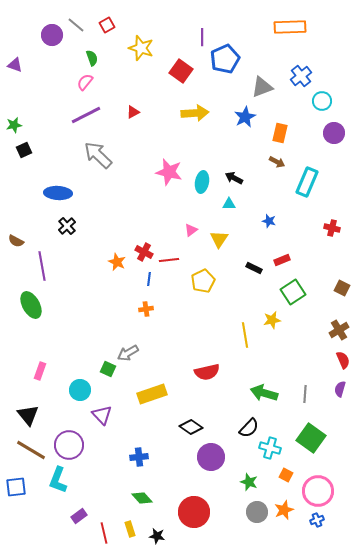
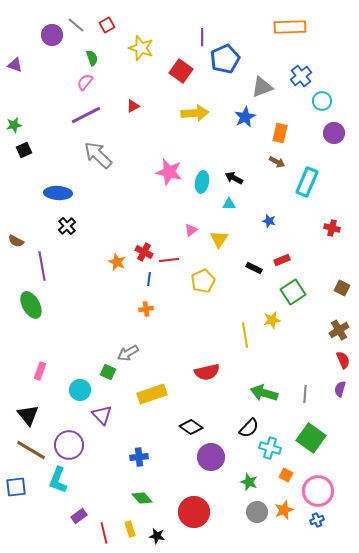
red triangle at (133, 112): moved 6 px up
green square at (108, 369): moved 3 px down
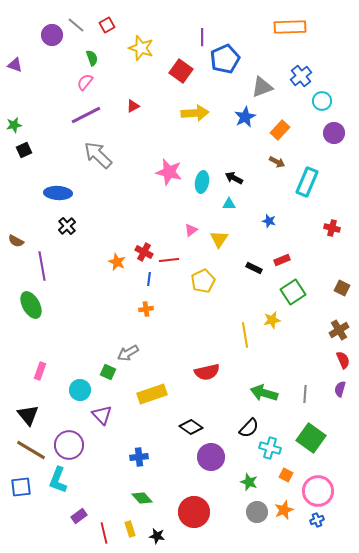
orange rectangle at (280, 133): moved 3 px up; rotated 30 degrees clockwise
blue square at (16, 487): moved 5 px right
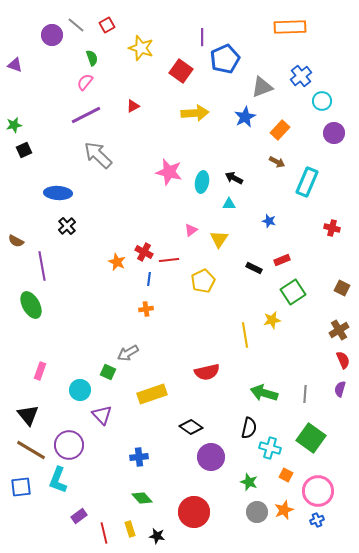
black semicircle at (249, 428): rotated 30 degrees counterclockwise
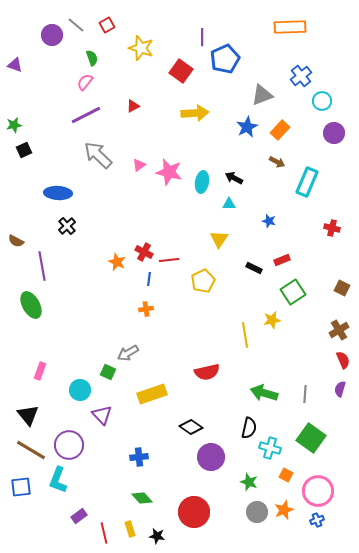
gray triangle at (262, 87): moved 8 px down
blue star at (245, 117): moved 2 px right, 10 px down
pink triangle at (191, 230): moved 52 px left, 65 px up
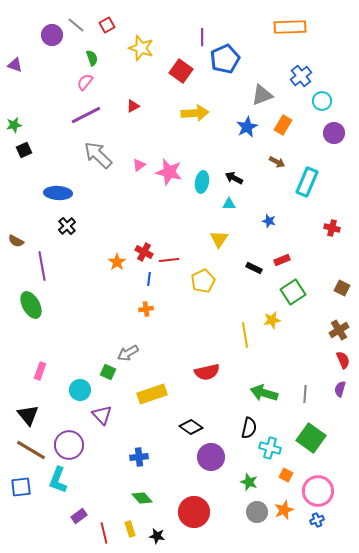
orange rectangle at (280, 130): moved 3 px right, 5 px up; rotated 12 degrees counterclockwise
orange star at (117, 262): rotated 12 degrees clockwise
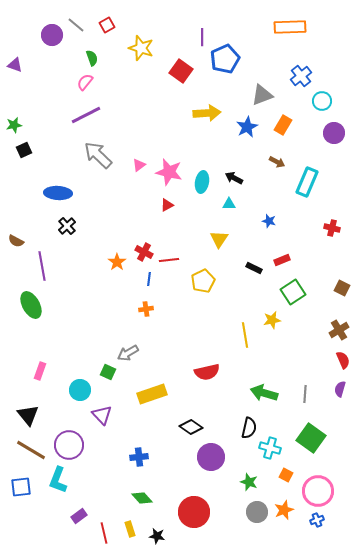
red triangle at (133, 106): moved 34 px right, 99 px down
yellow arrow at (195, 113): moved 12 px right
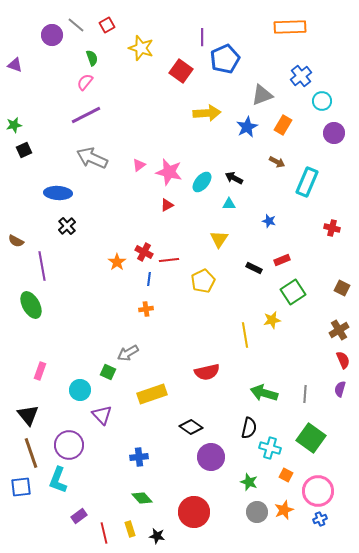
gray arrow at (98, 155): moved 6 px left, 3 px down; rotated 20 degrees counterclockwise
cyan ellipse at (202, 182): rotated 30 degrees clockwise
brown line at (31, 450): moved 3 px down; rotated 40 degrees clockwise
blue cross at (317, 520): moved 3 px right, 1 px up
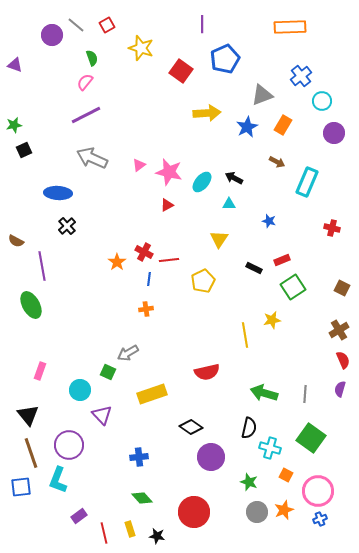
purple line at (202, 37): moved 13 px up
green square at (293, 292): moved 5 px up
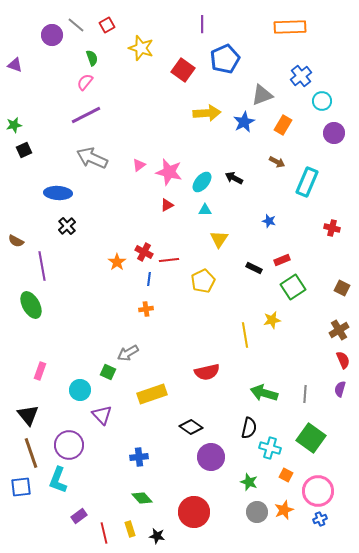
red square at (181, 71): moved 2 px right, 1 px up
blue star at (247, 127): moved 3 px left, 5 px up
cyan triangle at (229, 204): moved 24 px left, 6 px down
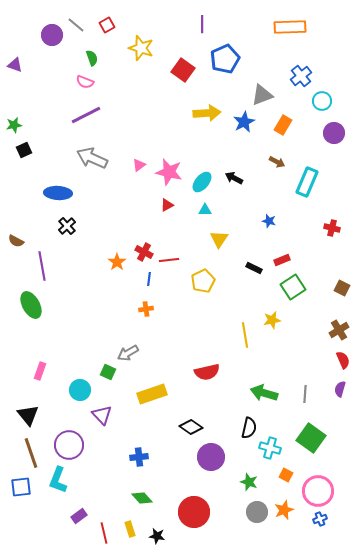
pink semicircle at (85, 82): rotated 108 degrees counterclockwise
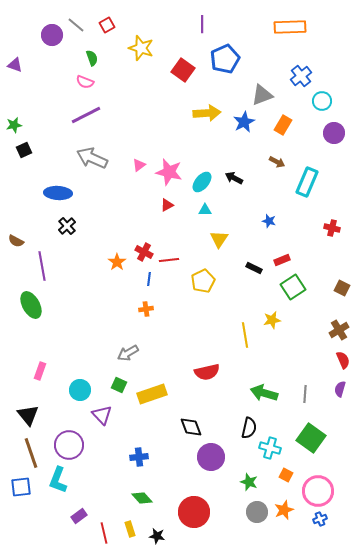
green square at (108, 372): moved 11 px right, 13 px down
black diamond at (191, 427): rotated 35 degrees clockwise
